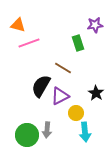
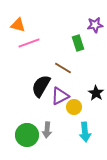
yellow circle: moved 2 px left, 6 px up
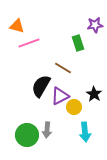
orange triangle: moved 1 px left, 1 px down
black star: moved 2 px left, 1 px down
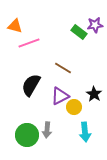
orange triangle: moved 2 px left
green rectangle: moved 1 px right, 11 px up; rotated 35 degrees counterclockwise
black semicircle: moved 10 px left, 1 px up
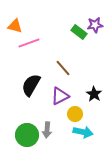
brown line: rotated 18 degrees clockwise
yellow circle: moved 1 px right, 7 px down
cyan arrow: moved 2 px left; rotated 72 degrees counterclockwise
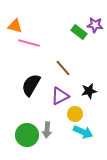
purple star: rotated 14 degrees clockwise
pink line: rotated 35 degrees clockwise
black star: moved 5 px left, 3 px up; rotated 28 degrees clockwise
cyan arrow: rotated 12 degrees clockwise
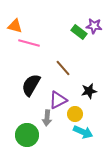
purple star: moved 1 px left, 1 px down
purple triangle: moved 2 px left, 4 px down
gray arrow: moved 12 px up
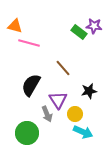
purple triangle: rotated 36 degrees counterclockwise
gray arrow: moved 4 px up; rotated 28 degrees counterclockwise
green circle: moved 2 px up
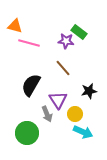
purple star: moved 28 px left, 15 px down
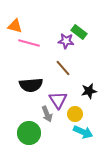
black semicircle: rotated 125 degrees counterclockwise
green circle: moved 2 px right
